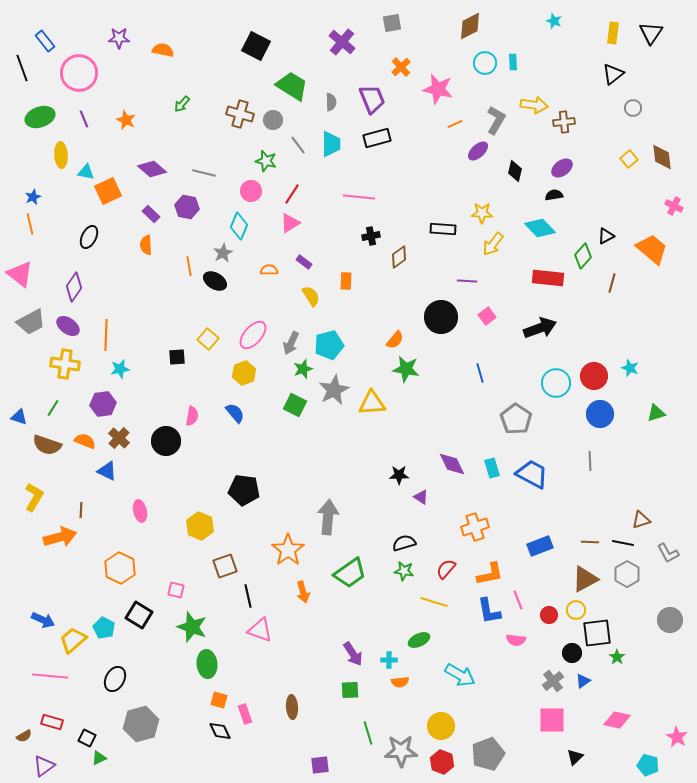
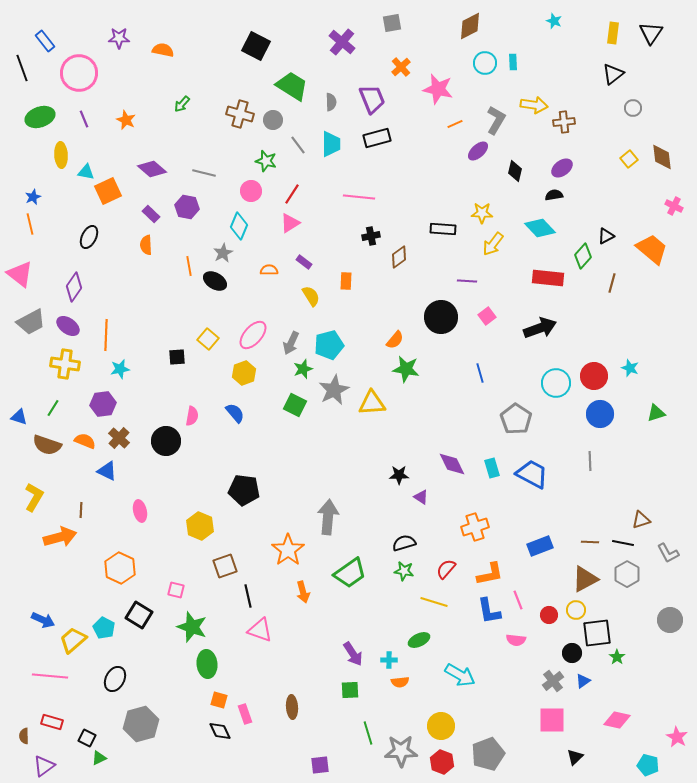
brown semicircle at (24, 736): rotated 119 degrees clockwise
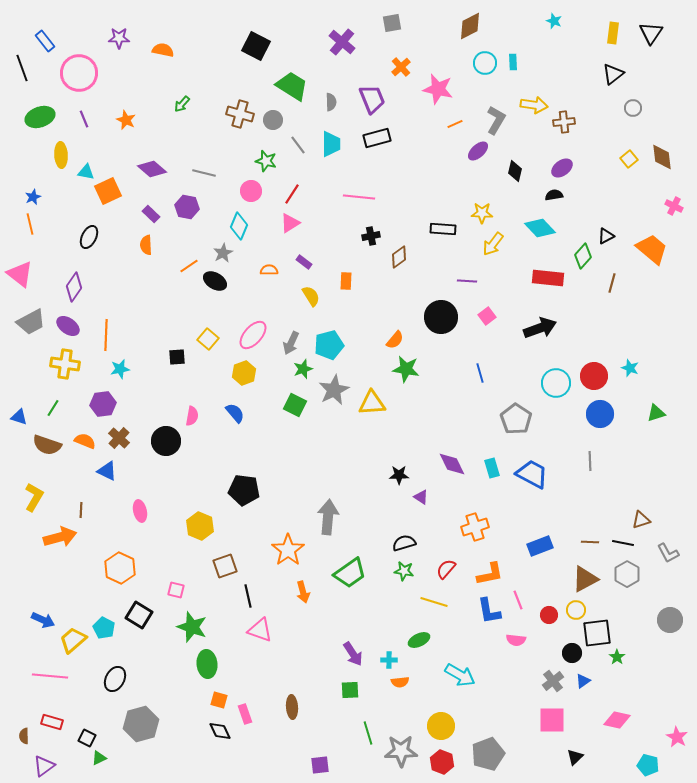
orange line at (189, 266): rotated 66 degrees clockwise
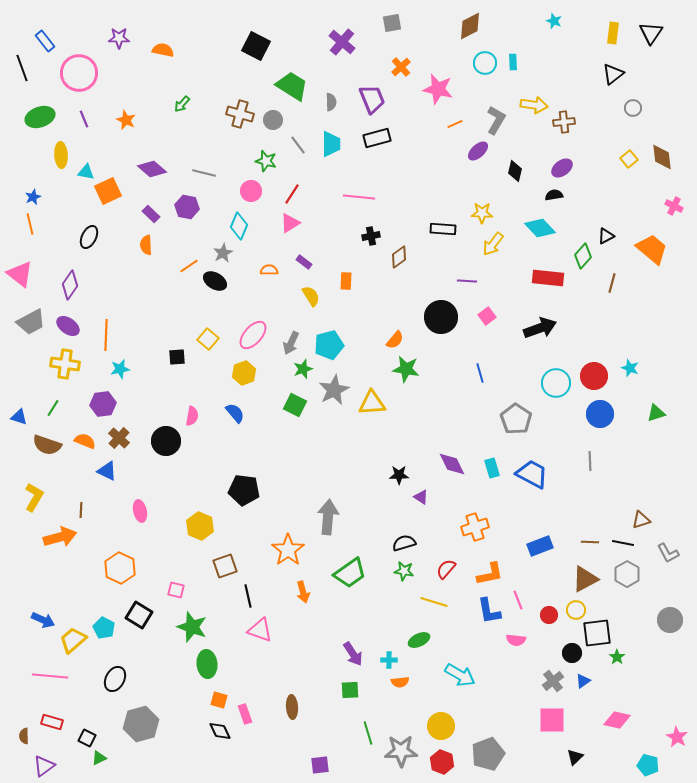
purple diamond at (74, 287): moved 4 px left, 2 px up
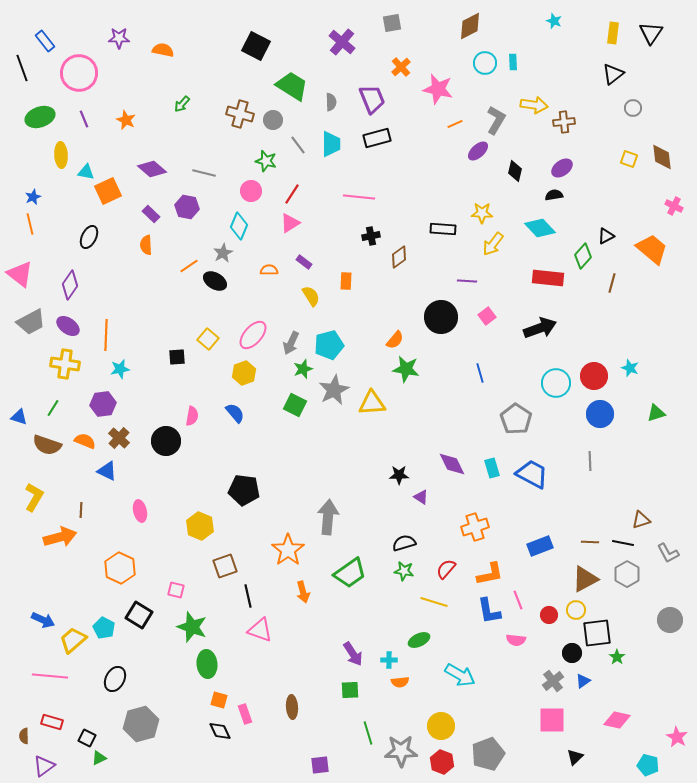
yellow square at (629, 159): rotated 30 degrees counterclockwise
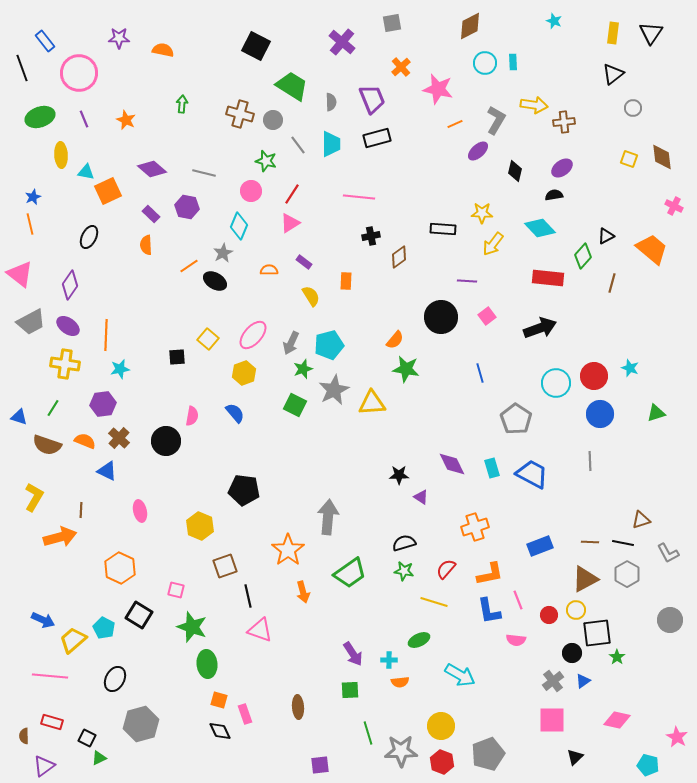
green arrow at (182, 104): rotated 144 degrees clockwise
brown ellipse at (292, 707): moved 6 px right
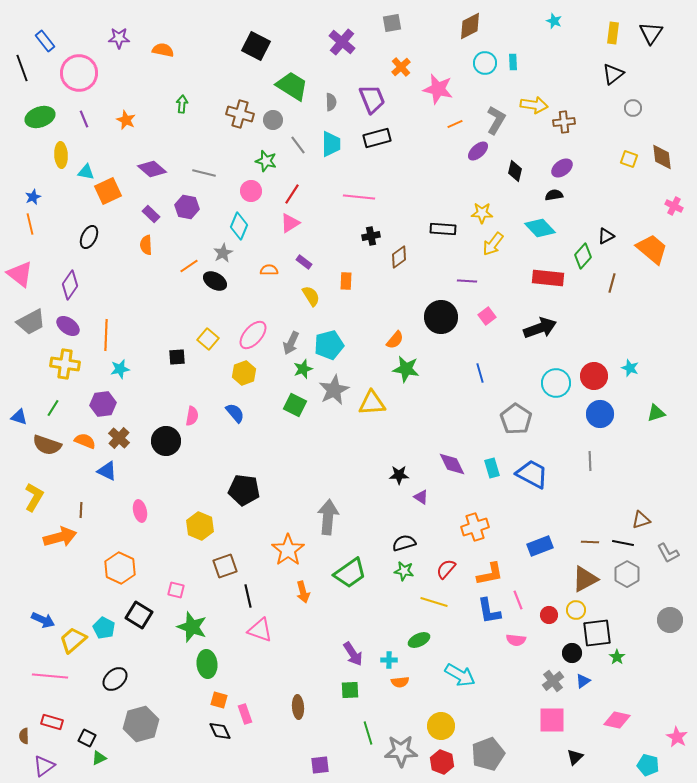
black ellipse at (115, 679): rotated 20 degrees clockwise
